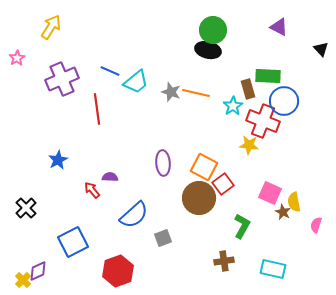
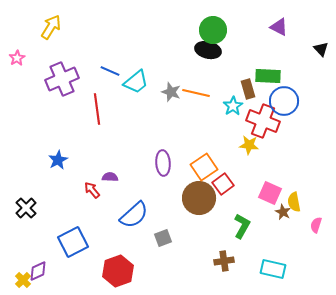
orange square: rotated 28 degrees clockwise
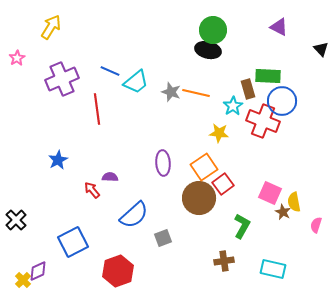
blue circle: moved 2 px left
yellow star: moved 30 px left, 12 px up
black cross: moved 10 px left, 12 px down
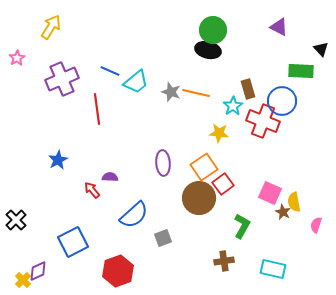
green rectangle: moved 33 px right, 5 px up
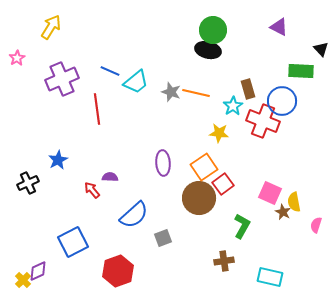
black cross: moved 12 px right, 37 px up; rotated 20 degrees clockwise
cyan rectangle: moved 3 px left, 8 px down
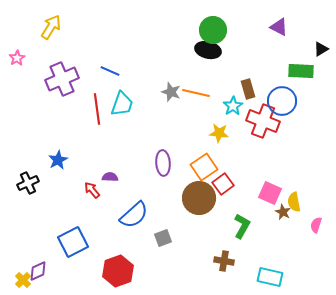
black triangle: rotated 42 degrees clockwise
cyan trapezoid: moved 14 px left, 22 px down; rotated 32 degrees counterclockwise
brown cross: rotated 18 degrees clockwise
